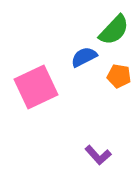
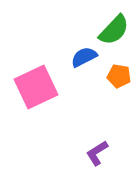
purple L-shape: moved 1 px left, 2 px up; rotated 100 degrees clockwise
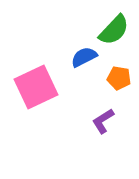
orange pentagon: moved 2 px down
purple L-shape: moved 6 px right, 32 px up
